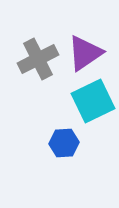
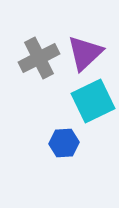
purple triangle: rotated 9 degrees counterclockwise
gray cross: moved 1 px right, 1 px up
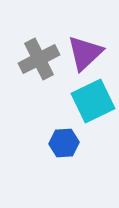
gray cross: moved 1 px down
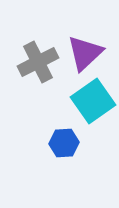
gray cross: moved 1 px left, 3 px down
cyan square: rotated 9 degrees counterclockwise
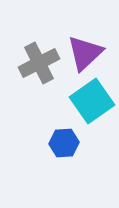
gray cross: moved 1 px right, 1 px down
cyan square: moved 1 px left
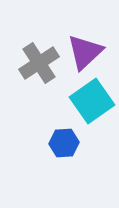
purple triangle: moved 1 px up
gray cross: rotated 6 degrees counterclockwise
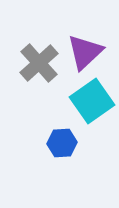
gray cross: rotated 9 degrees counterclockwise
blue hexagon: moved 2 px left
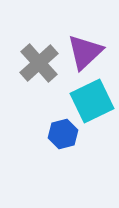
cyan square: rotated 9 degrees clockwise
blue hexagon: moved 1 px right, 9 px up; rotated 12 degrees counterclockwise
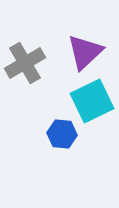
gray cross: moved 14 px left; rotated 12 degrees clockwise
blue hexagon: moved 1 px left; rotated 20 degrees clockwise
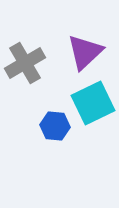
cyan square: moved 1 px right, 2 px down
blue hexagon: moved 7 px left, 8 px up
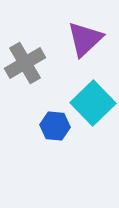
purple triangle: moved 13 px up
cyan square: rotated 18 degrees counterclockwise
